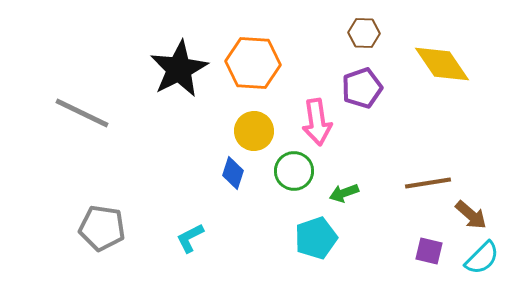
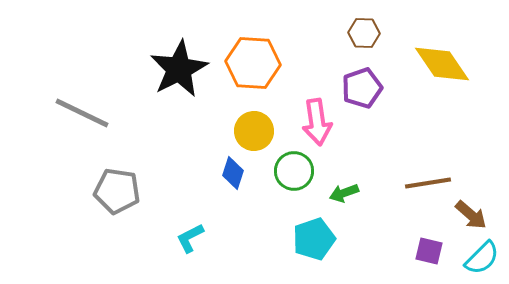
gray pentagon: moved 15 px right, 37 px up
cyan pentagon: moved 2 px left, 1 px down
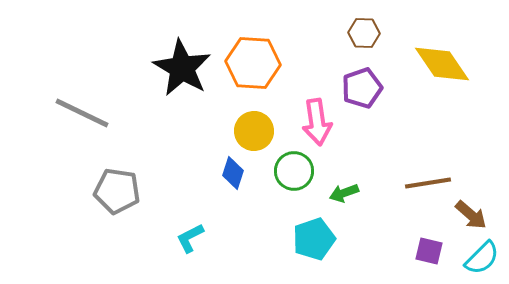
black star: moved 3 px right, 1 px up; rotated 14 degrees counterclockwise
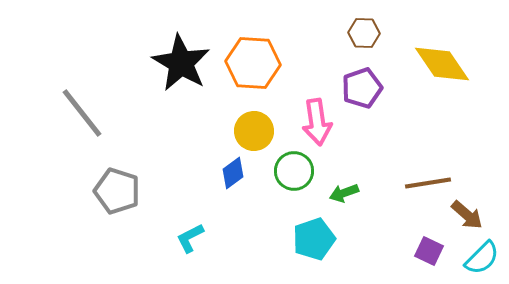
black star: moved 1 px left, 5 px up
gray line: rotated 26 degrees clockwise
blue diamond: rotated 36 degrees clockwise
gray pentagon: rotated 9 degrees clockwise
brown arrow: moved 4 px left
purple square: rotated 12 degrees clockwise
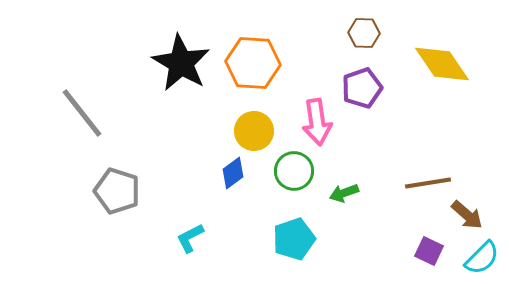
cyan pentagon: moved 20 px left
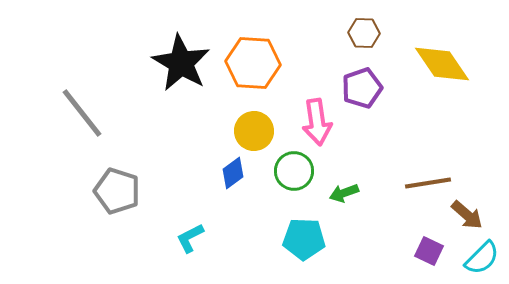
cyan pentagon: moved 10 px right; rotated 21 degrees clockwise
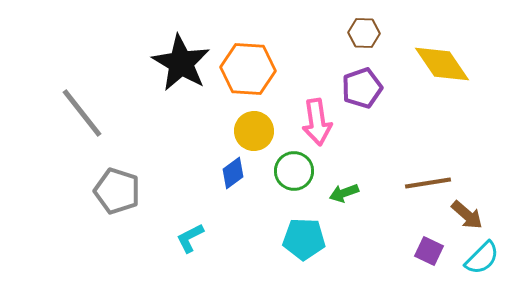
orange hexagon: moved 5 px left, 6 px down
